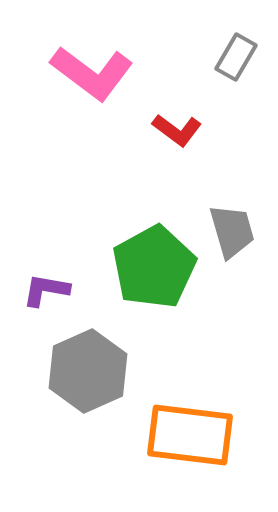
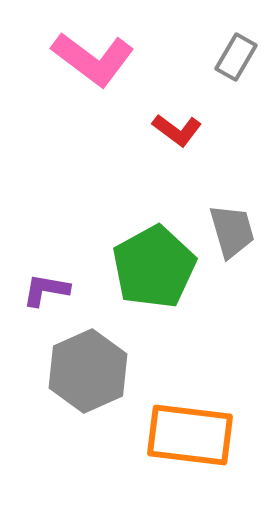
pink L-shape: moved 1 px right, 14 px up
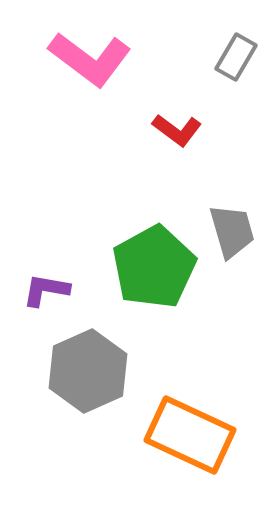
pink L-shape: moved 3 px left
orange rectangle: rotated 18 degrees clockwise
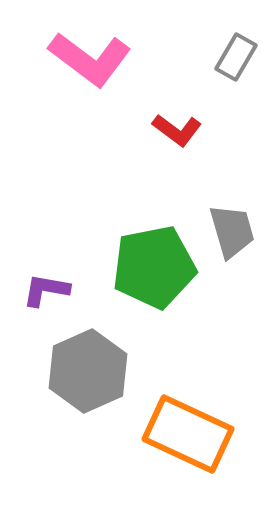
green pentagon: rotated 18 degrees clockwise
orange rectangle: moved 2 px left, 1 px up
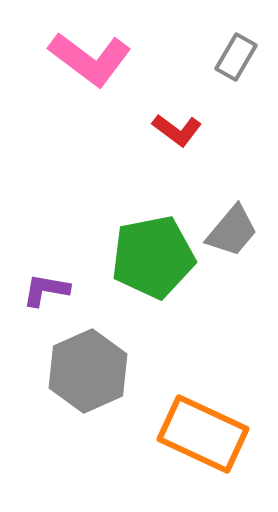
gray trapezoid: rotated 56 degrees clockwise
green pentagon: moved 1 px left, 10 px up
orange rectangle: moved 15 px right
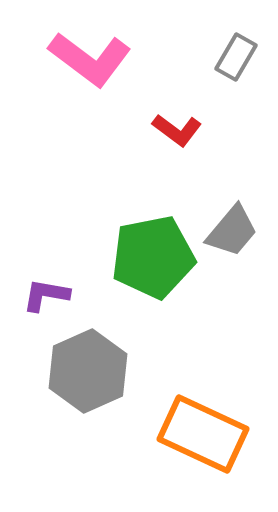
purple L-shape: moved 5 px down
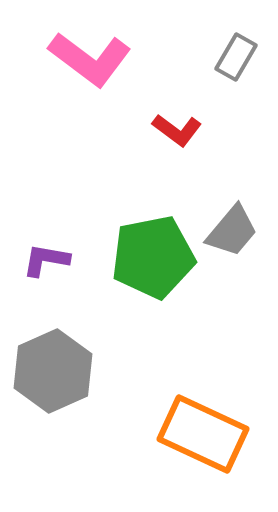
purple L-shape: moved 35 px up
gray hexagon: moved 35 px left
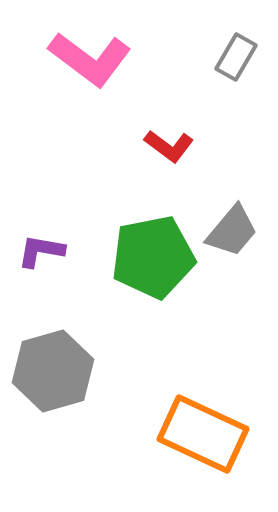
red L-shape: moved 8 px left, 16 px down
purple L-shape: moved 5 px left, 9 px up
gray hexagon: rotated 8 degrees clockwise
